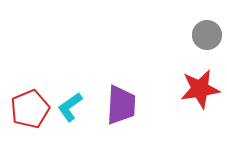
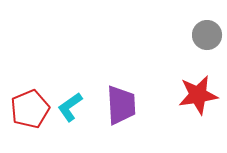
red star: moved 2 px left, 6 px down
purple trapezoid: rotated 6 degrees counterclockwise
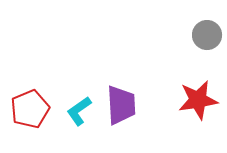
red star: moved 5 px down
cyan L-shape: moved 9 px right, 4 px down
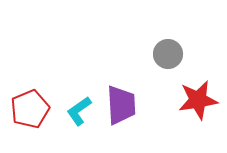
gray circle: moved 39 px left, 19 px down
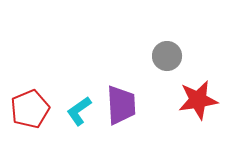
gray circle: moved 1 px left, 2 px down
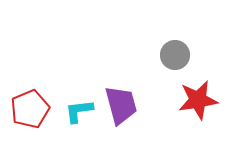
gray circle: moved 8 px right, 1 px up
purple trapezoid: rotated 12 degrees counterclockwise
cyan L-shape: rotated 28 degrees clockwise
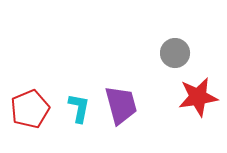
gray circle: moved 2 px up
red star: moved 3 px up
cyan L-shape: moved 3 px up; rotated 108 degrees clockwise
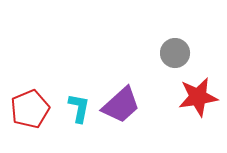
purple trapezoid: rotated 63 degrees clockwise
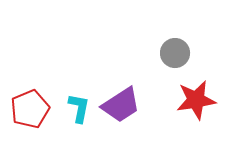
red star: moved 2 px left, 3 px down
purple trapezoid: rotated 9 degrees clockwise
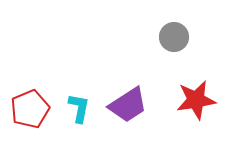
gray circle: moved 1 px left, 16 px up
purple trapezoid: moved 7 px right
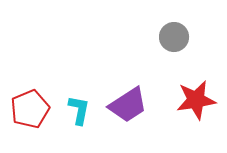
cyan L-shape: moved 2 px down
